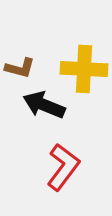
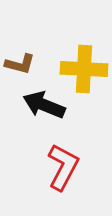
brown L-shape: moved 4 px up
red L-shape: rotated 9 degrees counterclockwise
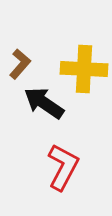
brown L-shape: rotated 64 degrees counterclockwise
black arrow: moved 2 px up; rotated 12 degrees clockwise
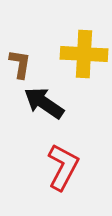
brown L-shape: rotated 32 degrees counterclockwise
yellow cross: moved 15 px up
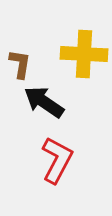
black arrow: moved 1 px up
red L-shape: moved 6 px left, 7 px up
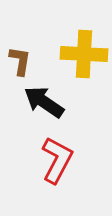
brown L-shape: moved 3 px up
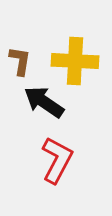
yellow cross: moved 9 px left, 7 px down
